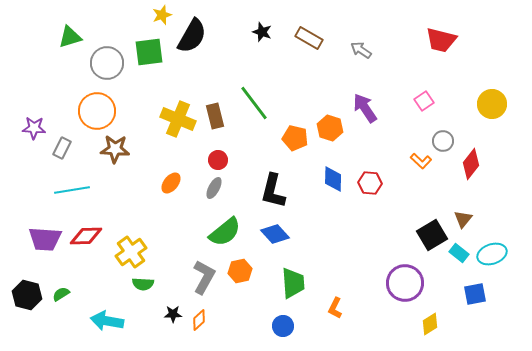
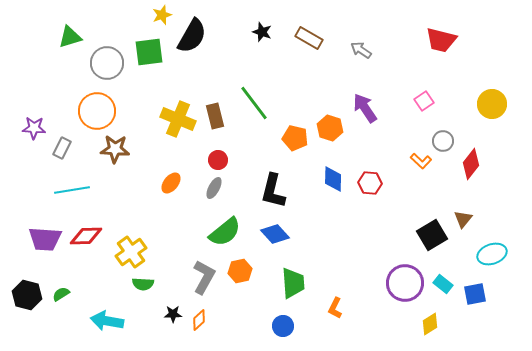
cyan rectangle at (459, 253): moved 16 px left, 31 px down
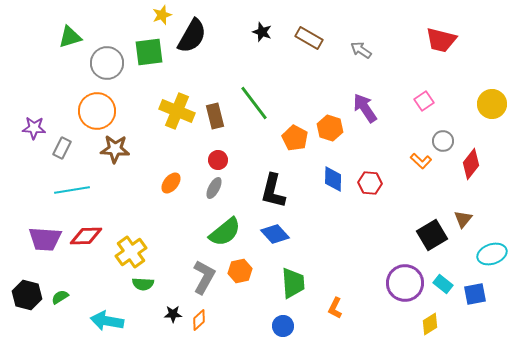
yellow cross at (178, 119): moved 1 px left, 8 px up
orange pentagon at (295, 138): rotated 15 degrees clockwise
green semicircle at (61, 294): moved 1 px left, 3 px down
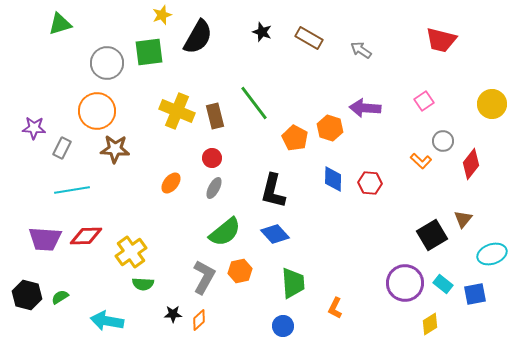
black semicircle at (192, 36): moved 6 px right, 1 px down
green triangle at (70, 37): moved 10 px left, 13 px up
purple arrow at (365, 108): rotated 52 degrees counterclockwise
red circle at (218, 160): moved 6 px left, 2 px up
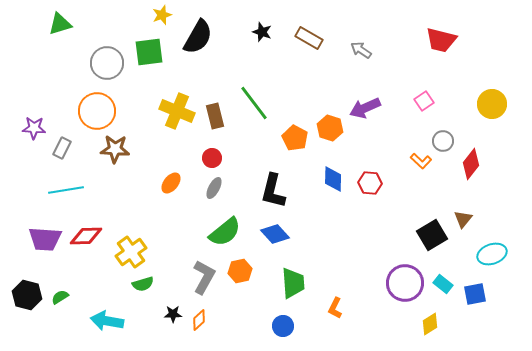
purple arrow at (365, 108): rotated 28 degrees counterclockwise
cyan line at (72, 190): moved 6 px left
green semicircle at (143, 284): rotated 20 degrees counterclockwise
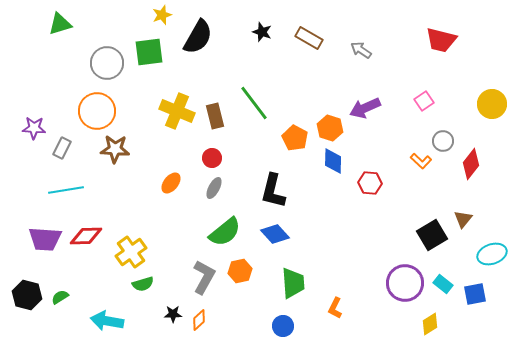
blue diamond at (333, 179): moved 18 px up
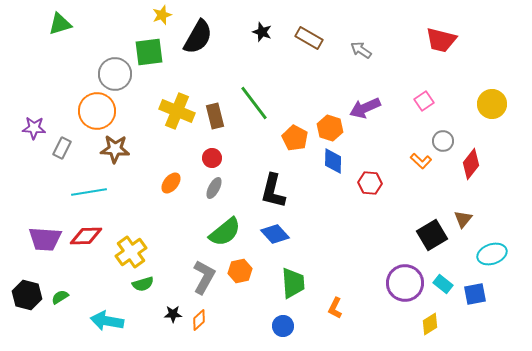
gray circle at (107, 63): moved 8 px right, 11 px down
cyan line at (66, 190): moved 23 px right, 2 px down
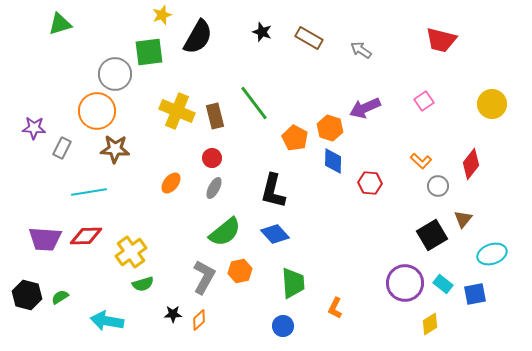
gray circle at (443, 141): moved 5 px left, 45 px down
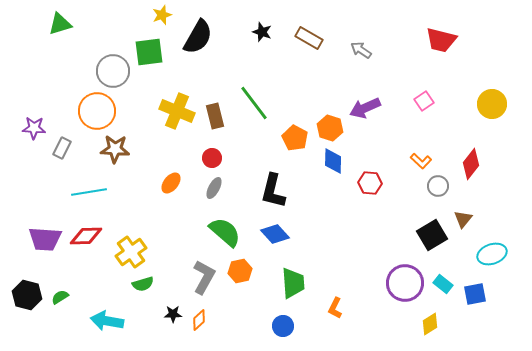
gray circle at (115, 74): moved 2 px left, 3 px up
green semicircle at (225, 232): rotated 100 degrees counterclockwise
